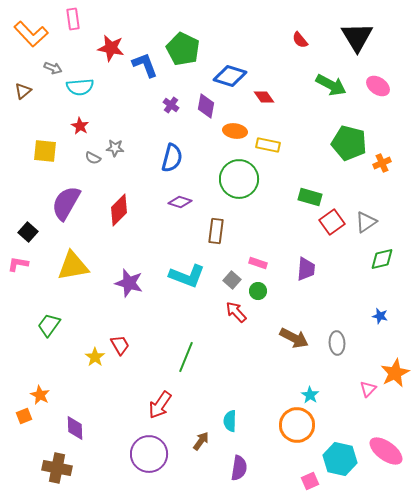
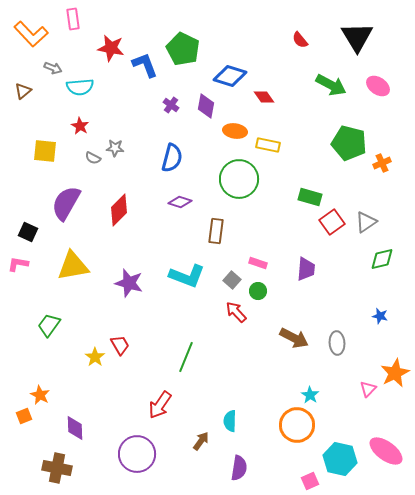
black square at (28, 232): rotated 18 degrees counterclockwise
purple circle at (149, 454): moved 12 px left
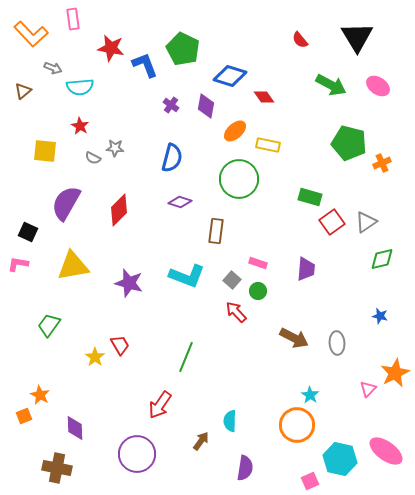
orange ellipse at (235, 131): rotated 50 degrees counterclockwise
purple semicircle at (239, 468): moved 6 px right
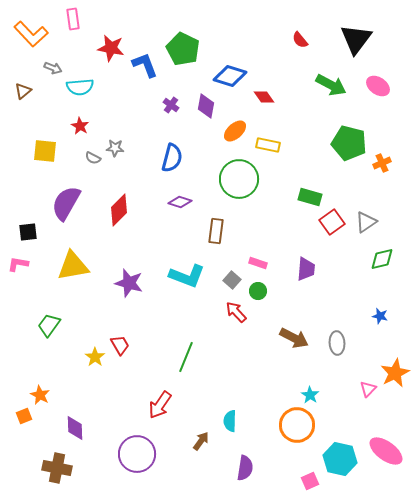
black triangle at (357, 37): moved 1 px left, 2 px down; rotated 8 degrees clockwise
black square at (28, 232): rotated 30 degrees counterclockwise
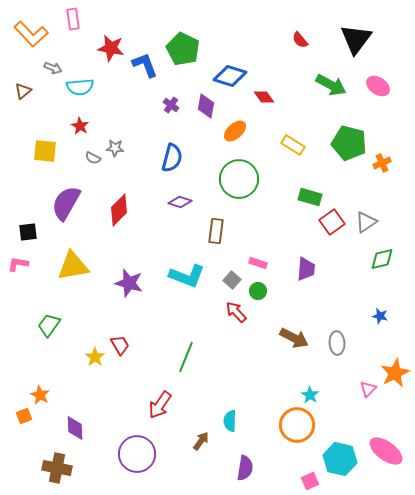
yellow rectangle at (268, 145): moved 25 px right; rotated 20 degrees clockwise
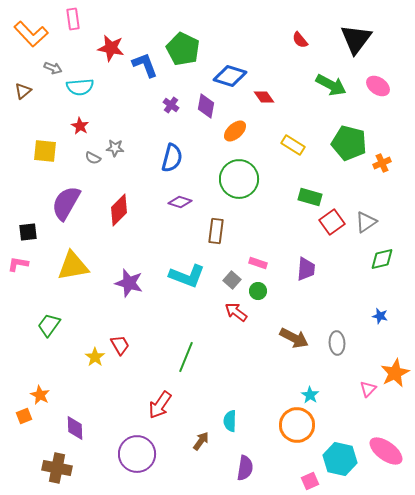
red arrow at (236, 312): rotated 10 degrees counterclockwise
